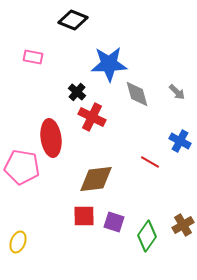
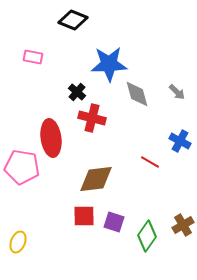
red cross: moved 1 px down; rotated 12 degrees counterclockwise
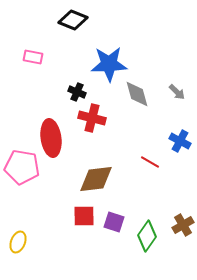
black cross: rotated 18 degrees counterclockwise
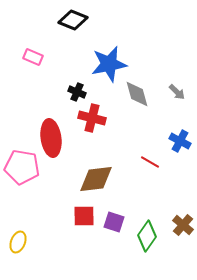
pink rectangle: rotated 12 degrees clockwise
blue star: rotated 9 degrees counterclockwise
brown cross: rotated 20 degrees counterclockwise
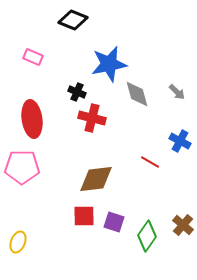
red ellipse: moved 19 px left, 19 px up
pink pentagon: rotated 8 degrees counterclockwise
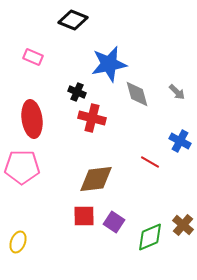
purple square: rotated 15 degrees clockwise
green diamond: moved 3 px right, 1 px down; rotated 32 degrees clockwise
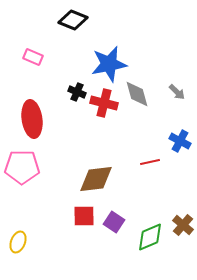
red cross: moved 12 px right, 15 px up
red line: rotated 42 degrees counterclockwise
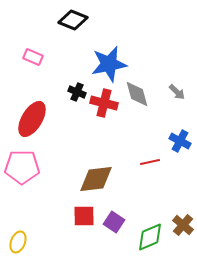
red ellipse: rotated 39 degrees clockwise
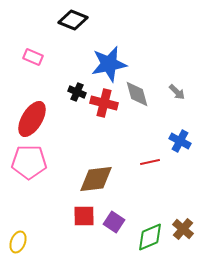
pink pentagon: moved 7 px right, 5 px up
brown cross: moved 4 px down
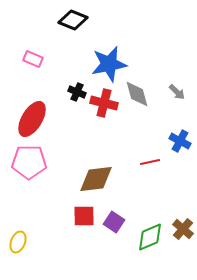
pink rectangle: moved 2 px down
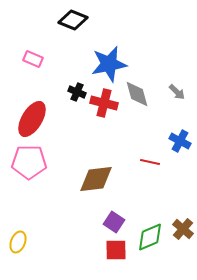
red line: rotated 24 degrees clockwise
red square: moved 32 px right, 34 px down
